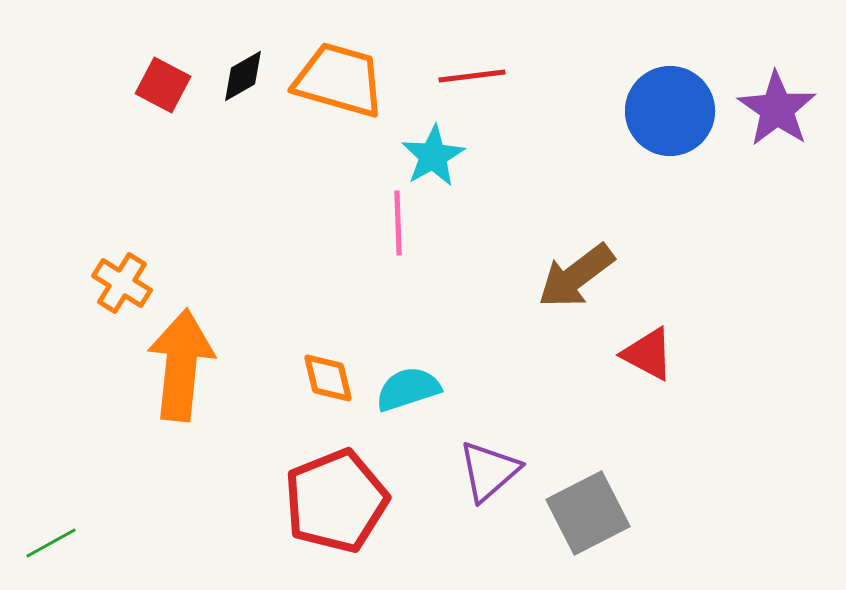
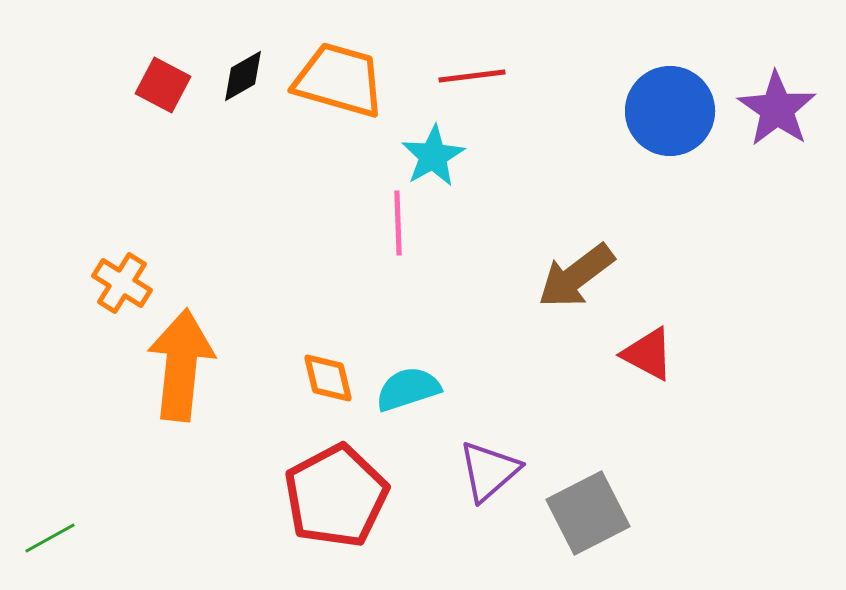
red pentagon: moved 5 px up; rotated 6 degrees counterclockwise
green line: moved 1 px left, 5 px up
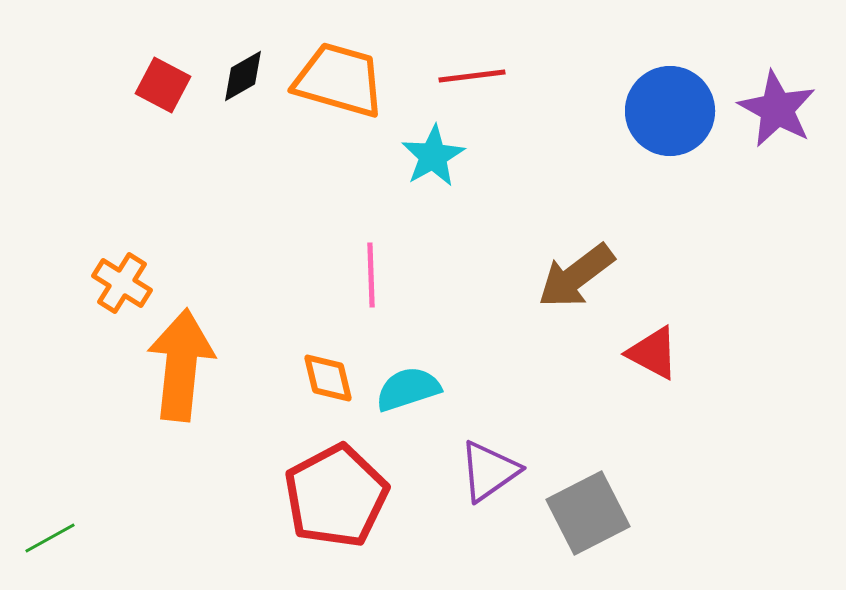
purple star: rotated 6 degrees counterclockwise
pink line: moved 27 px left, 52 px down
red triangle: moved 5 px right, 1 px up
purple triangle: rotated 6 degrees clockwise
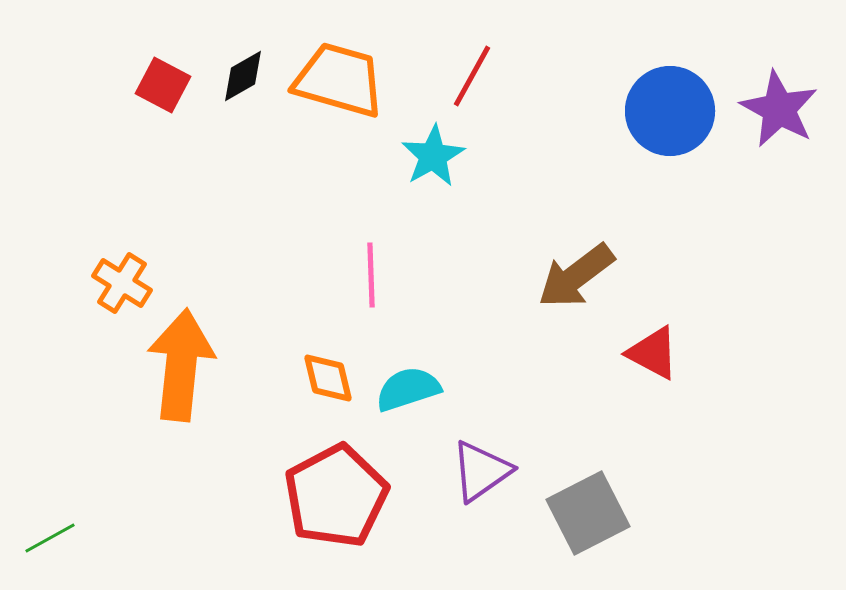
red line: rotated 54 degrees counterclockwise
purple star: moved 2 px right
purple triangle: moved 8 px left
